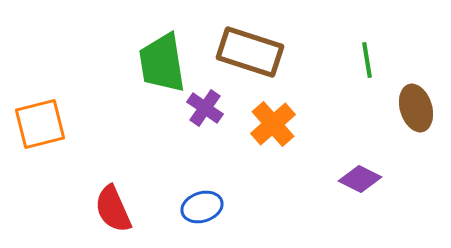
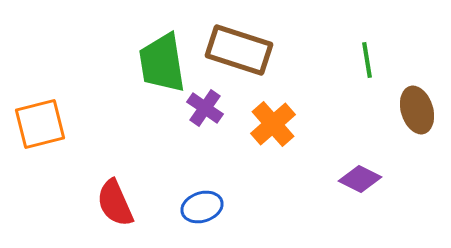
brown rectangle: moved 11 px left, 2 px up
brown ellipse: moved 1 px right, 2 px down
red semicircle: moved 2 px right, 6 px up
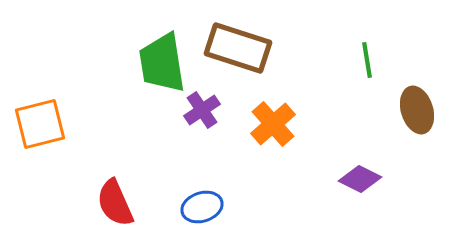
brown rectangle: moved 1 px left, 2 px up
purple cross: moved 3 px left, 2 px down; rotated 21 degrees clockwise
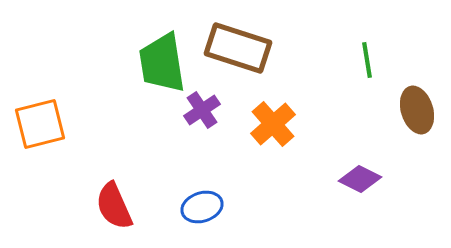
red semicircle: moved 1 px left, 3 px down
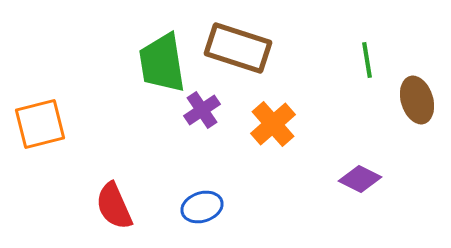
brown ellipse: moved 10 px up
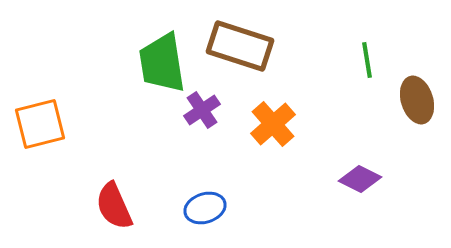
brown rectangle: moved 2 px right, 2 px up
blue ellipse: moved 3 px right, 1 px down
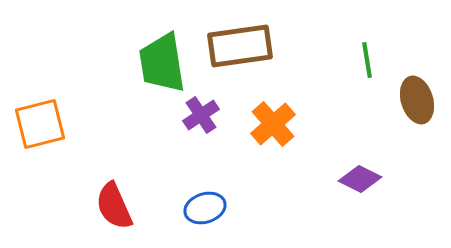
brown rectangle: rotated 26 degrees counterclockwise
purple cross: moved 1 px left, 5 px down
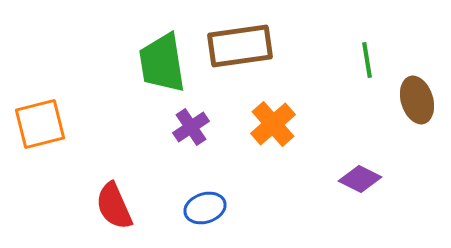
purple cross: moved 10 px left, 12 px down
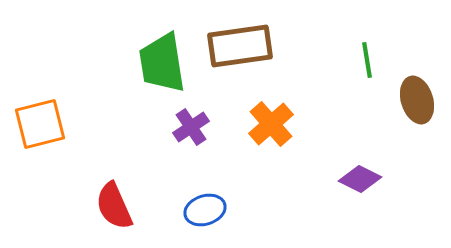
orange cross: moved 2 px left
blue ellipse: moved 2 px down
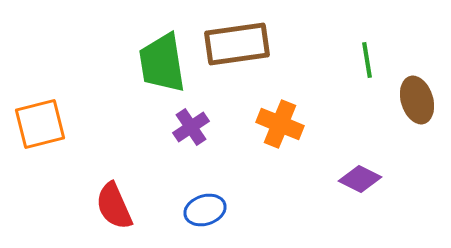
brown rectangle: moved 3 px left, 2 px up
orange cross: moved 9 px right; rotated 27 degrees counterclockwise
